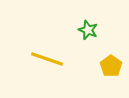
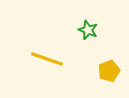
yellow pentagon: moved 2 px left, 5 px down; rotated 15 degrees clockwise
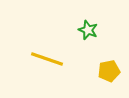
yellow pentagon: rotated 10 degrees clockwise
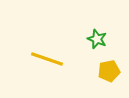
green star: moved 9 px right, 9 px down
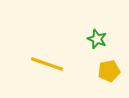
yellow line: moved 5 px down
